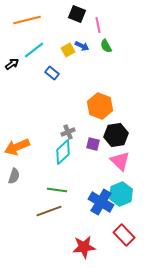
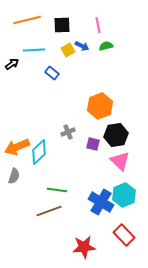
black square: moved 15 px left, 11 px down; rotated 24 degrees counterclockwise
green semicircle: rotated 104 degrees clockwise
cyan line: rotated 35 degrees clockwise
orange hexagon: rotated 20 degrees clockwise
cyan diamond: moved 24 px left
cyan hexagon: moved 3 px right, 1 px down
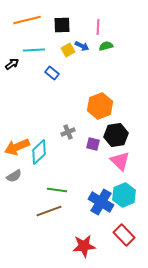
pink line: moved 2 px down; rotated 14 degrees clockwise
gray semicircle: rotated 42 degrees clockwise
red star: moved 1 px up
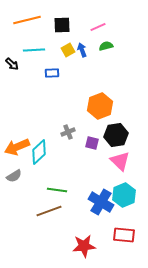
pink line: rotated 63 degrees clockwise
blue arrow: moved 4 px down; rotated 136 degrees counterclockwise
black arrow: rotated 80 degrees clockwise
blue rectangle: rotated 40 degrees counterclockwise
purple square: moved 1 px left, 1 px up
red rectangle: rotated 40 degrees counterclockwise
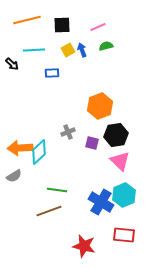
orange arrow: moved 3 px right, 1 px down; rotated 20 degrees clockwise
red star: rotated 20 degrees clockwise
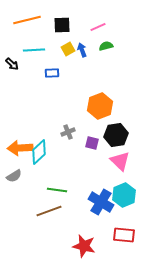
yellow square: moved 1 px up
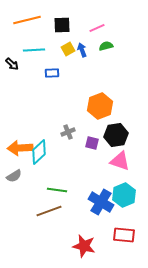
pink line: moved 1 px left, 1 px down
pink triangle: rotated 25 degrees counterclockwise
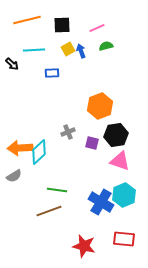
blue arrow: moved 1 px left, 1 px down
red rectangle: moved 4 px down
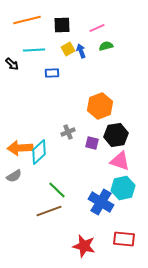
green line: rotated 36 degrees clockwise
cyan hexagon: moved 1 px left, 7 px up; rotated 10 degrees clockwise
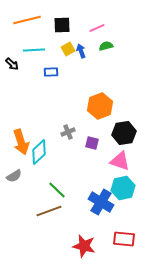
blue rectangle: moved 1 px left, 1 px up
black hexagon: moved 8 px right, 2 px up
orange arrow: moved 1 px right, 6 px up; rotated 105 degrees counterclockwise
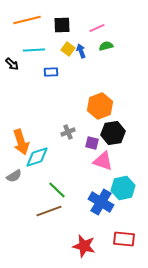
yellow square: rotated 24 degrees counterclockwise
black hexagon: moved 11 px left
cyan diamond: moved 2 px left, 5 px down; rotated 25 degrees clockwise
pink triangle: moved 17 px left
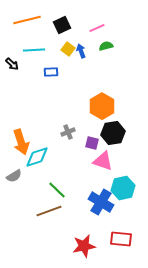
black square: rotated 24 degrees counterclockwise
orange hexagon: moved 2 px right; rotated 10 degrees counterclockwise
red rectangle: moved 3 px left
red star: rotated 25 degrees counterclockwise
